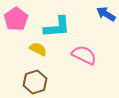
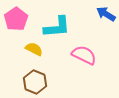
yellow semicircle: moved 4 px left
brown hexagon: rotated 20 degrees counterclockwise
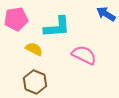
pink pentagon: rotated 25 degrees clockwise
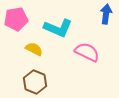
blue arrow: rotated 66 degrees clockwise
cyan L-shape: moved 1 px right, 1 px down; rotated 28 degrees clockwise
pink semicircle: moved 3 px right, 3 px up
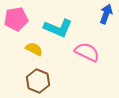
blue arrow: rotated 12 degrees clockwise
brown hexagon: moved 3 px right, 1 px up
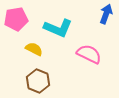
pink semicircle: moved 2 px right, 2 px down
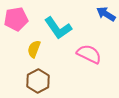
blue arrow: rotated 78 degrees counterclockwise
cyan L-shape: rotated 32 degrees clockwise
yellow semicircle: rotated 96 degrees counterclockwise
brown hexagon: rotated 10 degrees clockwise
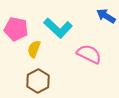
blue arrow: moved 2 px down
pink pentagon: moved 10 px down; rotated 20 degrees clockwise
cyan L-shape: rotated 12 degrees counterclockwise
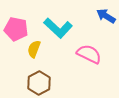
brown hexagon: moved 1 px right, 2 px down
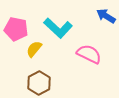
yellow semicircle: rotated 18 degrees clockwise
